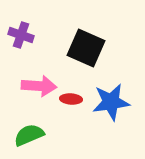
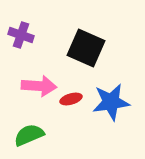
red ellipse: rotated 20 degrees counterclockwise
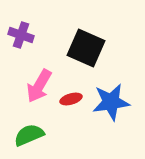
pink arrow: rotated 116 degrees clockwise
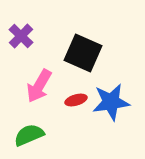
purple cross: moved 1 px down; rotated 25 degrees clockwise
black square: moved 3 px left, 5 px down
red ellipse: moved 5 px right, 1 px down
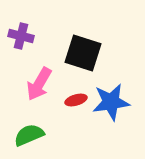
purple cross: rotated 30 degrees counterclockwise
black square: rotated 6 degrees counterclockwise
pink arrow: moved 2 px up
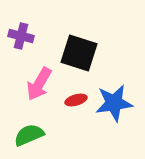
black square: moved 4 px left
blue star: moved 3 px right, 1 px down
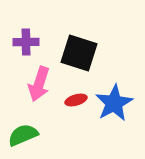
purple cross: moved 5 px right, 6 px down; rotated 15 degrees counterclockwise
pink arrow: rotated 12 degrees counterclockwise
blue star: rotated 21 degrees counterclockwise
green semicircle: moved 6 px left
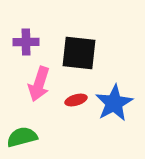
black square: rotated 12 degrees counterclockwise
green semicircle: moved 1 px left, 2 px down; rotated 8 degrees clockwise
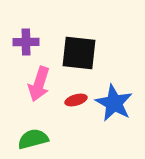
blue star: rotated 15 degrees counterclockwise
green semicircle: moved 11 px right, 2 px down
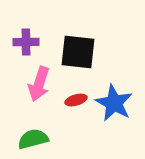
black square: moved 1 px left, 1 px up
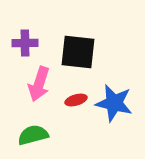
purple cross: moved 1 px left, 1 px down
blue star: rotated 15 degrees counterclockwise
green semicircle: moved 4 px up
